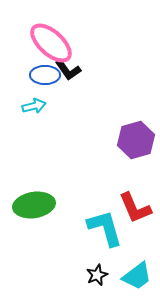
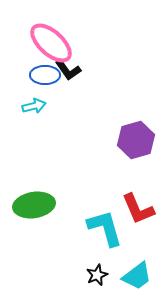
red L-shape: moved 3 px right, 1 px down
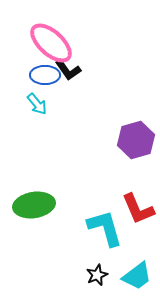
cyan arrow: moved 3 px right, 2 px up; rotated 65 degrees clockwise
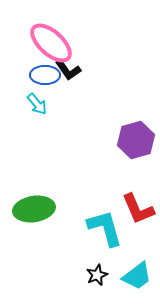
green ellipse: moved 4 px down
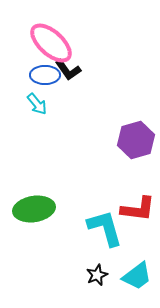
red L-shape: rotated 60 degrees counterclockwise
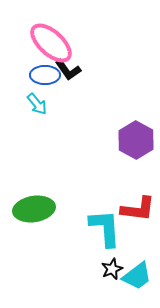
purple hexagon: rotated 15 degrees counterclockwise
cyan L-shape: rotated 12 degrees clockwise
black star: moved 15 px right, 6 px up
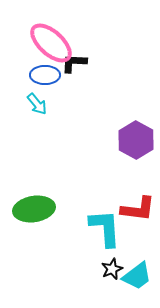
black L-shape: moved 6 px right, 7 px up; rotated 128 degrees clockwise
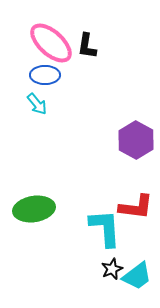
black L-shape: moved 13 px right, 17 px up; rotated 84 degrees counterclockwise
red L-shape: moved 2 px left, 2 px up
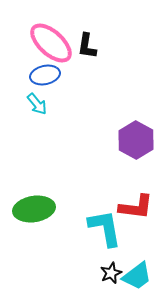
blue ellipse: rotated 12 degrees counterclockwise
cyan L-shape: rotated 6 degrees counterclockwise
black star: moved 1 px left, 4 px down
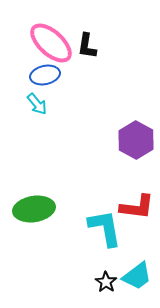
red L-shape: moved 1 px right
black star: moved 5 px left, 9 px down; rotated 15 degrees counterclockwise
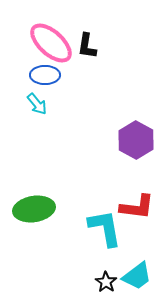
blue ellipse: rotated 12 degrees clockwise
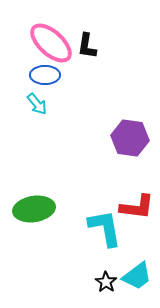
purple hexagon: moved 6 px left, 2 px up; rotated 21 degrees counterclockwise
